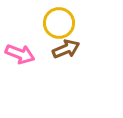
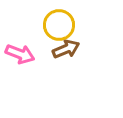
yellow circle: moved 2 px down
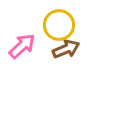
pink arrow: moved 2 px right, 8 px up; rotated 64 degrees counterclockwise
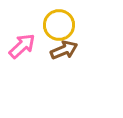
brown arrow: moved 2 px left, 1 px down
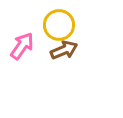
pink arrow: rotated 12 degrees counterclockwise
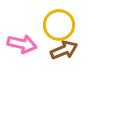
pink arrow: moved 2 px up; rotated 68 degrees clockwise
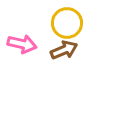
yellow circle: moved 8 px right, 2 px up
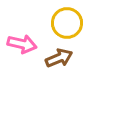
brown arrow: moved 5 px left, 8 px down
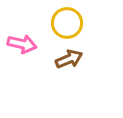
brown arrow: moved 10 px right, 1 px down
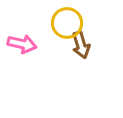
brown arrow: moved 12 px right, 14 px up; rotated 96 degrees clockwise
